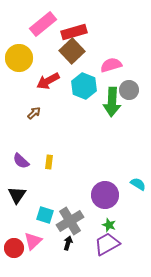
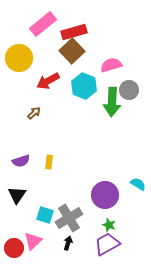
purple semicircle: rotated 60 degrees counterclockwise
gray cross: moved 1 px left, 3 px up
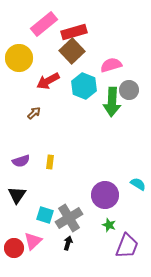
pink rectangle: moved 1 px right
yellow rectangle: moved 1 px right
purple trapezoid: moved 20 px right, 2 px down; rotated 140 degrees clockwise
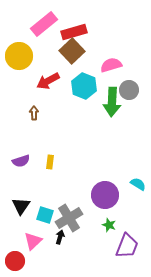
yellow circle: moved 2 px up
brown arrow: rotated 48 degrees counterclockwise
black triangle: moved 4 px right, 11 px down
black arrow: moved 8 px left, 6 px up
red circle: moved 1 px right, 13 px down
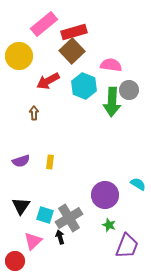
pink semicircle: rotated 25 degrees clockwise
black arrow: rotated 32 degrees counterclockwise
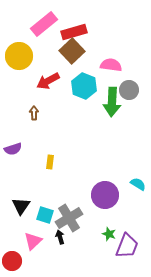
purple semicircle: moved 8 px left, 12 px up
green star: moved 9 px down
red circle: moved 3 px left
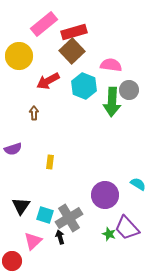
purple trapezoid: moved 18 px up; rotated 116 degrees clockwise
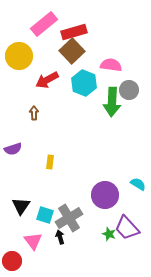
red arrow: moved 1 px left, 1 px up
cyan hexagon: moved 3 px up
pink triangle: rotated 24 degrees counterclockwise
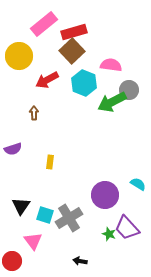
green arrow: rotated 60 degrees clockwise
black arrow: moved 20 px right, 24 px down; rotated 64 degrees counterclockwise
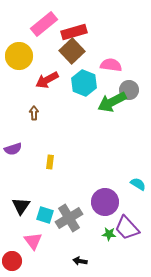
purple circle: moved 7 px down
green star: rotated 16 degrees counterclockwise
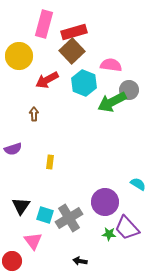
pink rectangle: rotated 36 degrees counterclockwise
brown arrow: moved 1 px down
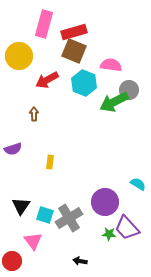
brown square: moved 2 px right; rotated 25 degrees counterclockwise
green arrow: moved 2 px right
